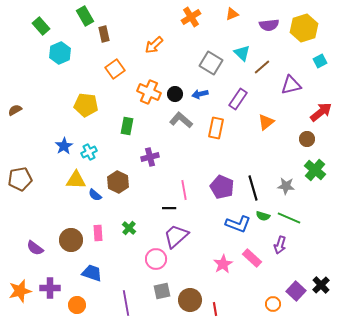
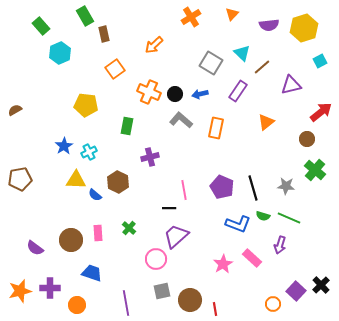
orange triangle at (232, 14): rotated 24 degrees counterclockwise
purple rectangle at (238, 99): moved 8 px up
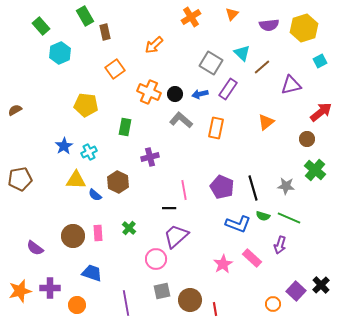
brown rectangle at (104, 34): moved 1 px right, 2 px up
purple rectangle at (238, 91): moved 10 px left, 2 px up
green rectangle at (127, 126): moved 2 px left, 1 px down
brown circle at (71, 240): moved 2 px right, 4 px up
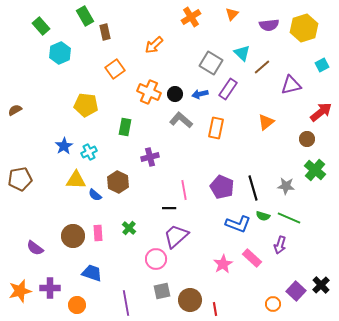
cyan square at (320, 61): moved 2 px right, 4 px down
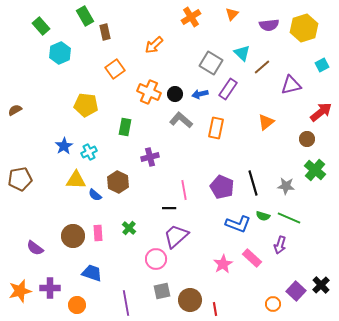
black line at (253, 188): moved 5 px up
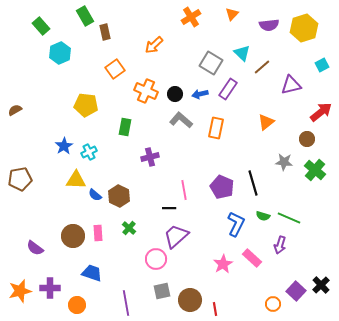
orange cross at (149, 92): moved 3 px left, 1 px up
brown hexagon at (118, 182): moved 1 px right, 14 px down
gray star at (286, 186): moved 2 px left, 24 px up
blue L-shape at (238, 224): moved 2 px left; rotated 85 degrees counterclockwise
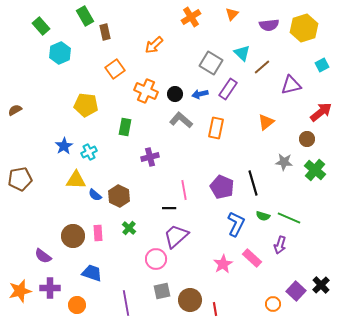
purple semicircle at (35, 248): moved 8 px right, 8 px down
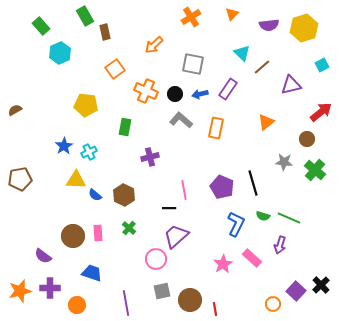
gray square at (211, 63): moved 18 px left, 1 px down; rotated 20 degrees counterclockwise
brown hexagon at (119, 196): moved 5 px right, 1 px up
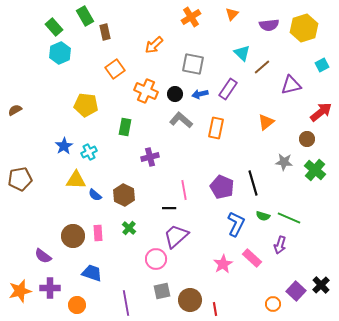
green rectangle at (41, 26): moved 13 px right, 1 px down
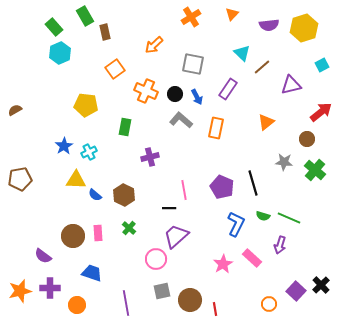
blue arrow at (200, 94): moved 3 px left, 3 px down; rotated 105 degrees counterclockwise
orange circle at (273, 304): moved 4 px left
